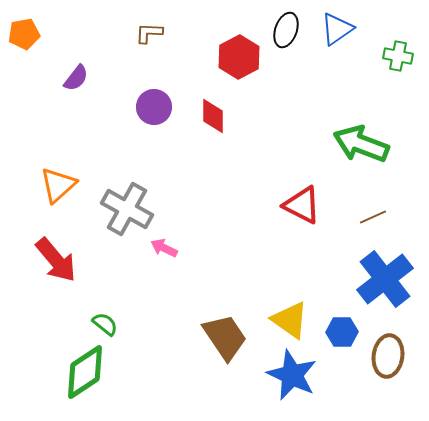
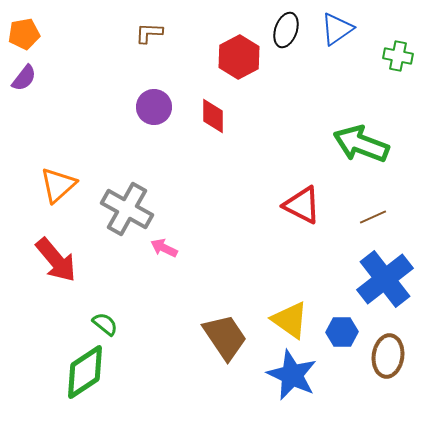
purple semicircle: moved 52 px left
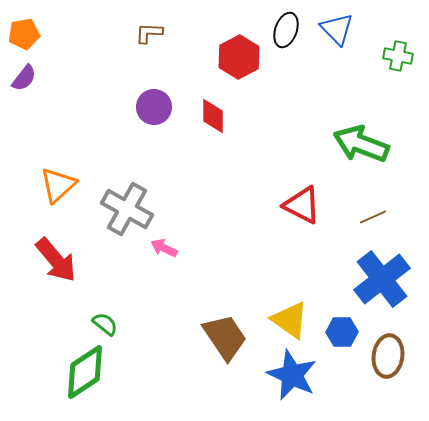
blue triangle: rotated 39 degrees counterclockwise
blue cross: moved 3 px left
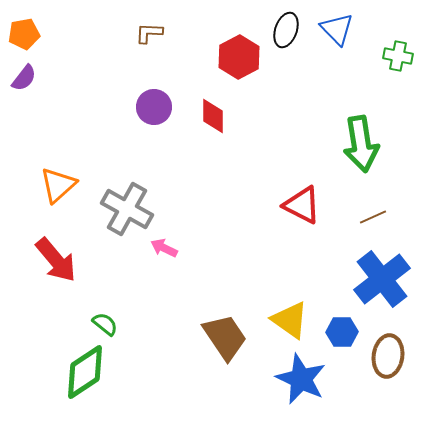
green arrow: rotated 120 degrees counterclockwise
blue star: moved 9 px right, 4 px down
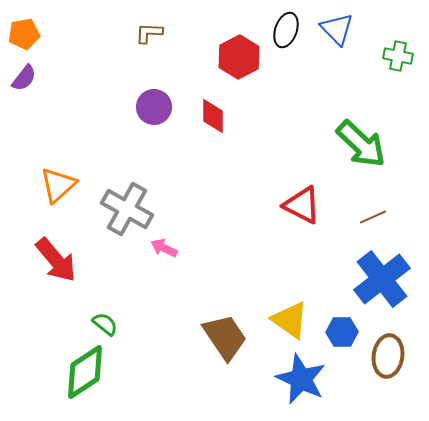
green arrow: rotated 38 degrees counterclockwise
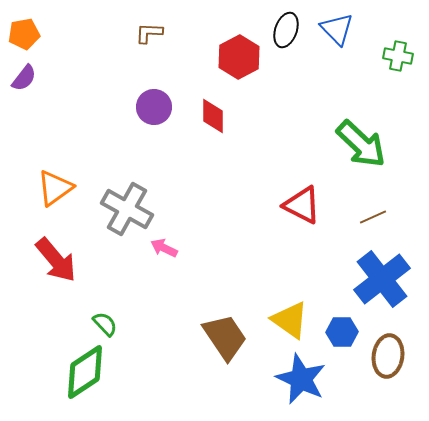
orange triangle: moved 3 px left, 3 px down; rotated 6 degrees clockwise
green semicircle: rotated 8 degrees clockwise
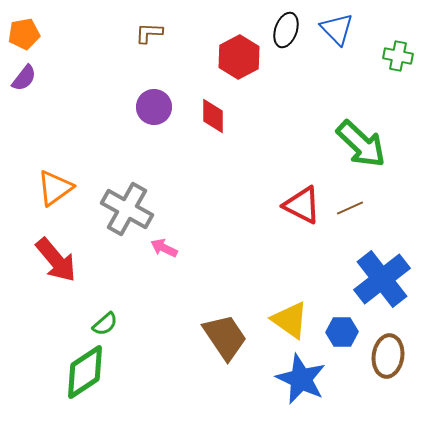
brown line: moved 23 px left, 9 px up
green semicircle: rotated 92 degrees clockwise
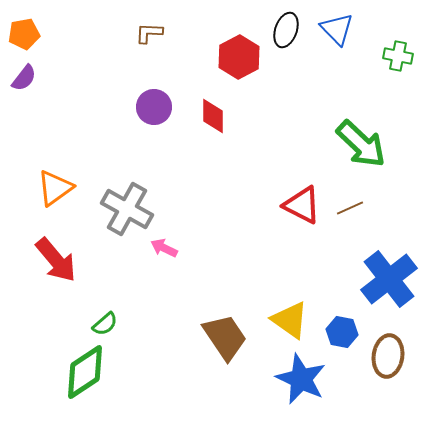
blue cross: moved 7 px right
blue hexagon: rotated 12 degrees clockwise
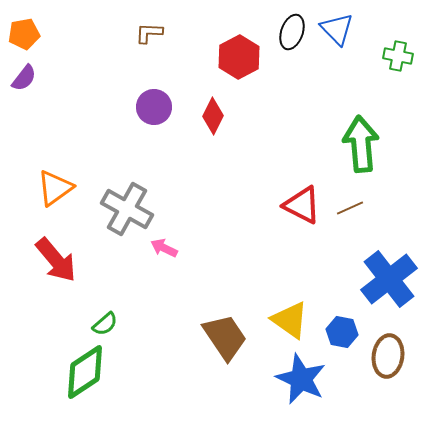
black ellipse: moved 6 px right, 2 px down
red diamond: rotated 27 degrees clockwise
green arrow: rotated 138 degrees counterclockwise
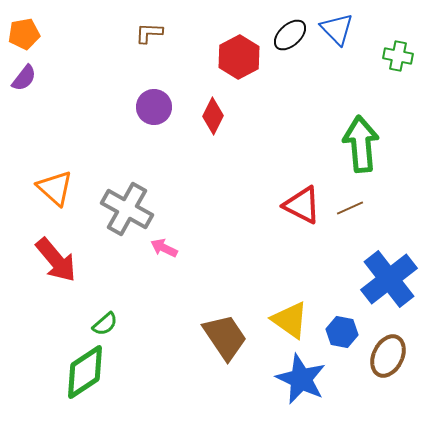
black ellipse: moved 2 px left, 3 px down; rotated 28 degrees clockwise
orange triangle: rotated 42 degrees counterclockwise
brown ellipse: rotated 18 degrees clockwise
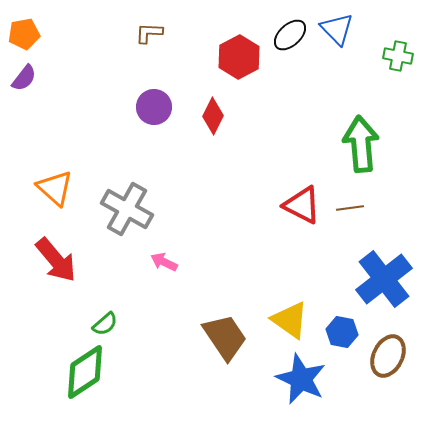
brown line: rotated 16 degrees clockwise
pink arrow: moved 14 px down
blue cross: moved 5 px left
